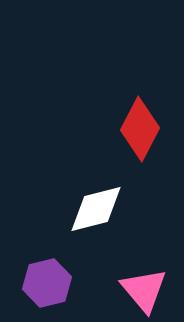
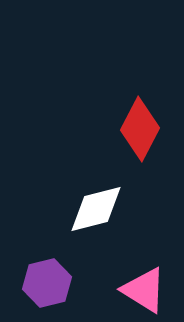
pink triangle: rotated 18 degrees counterclockwise
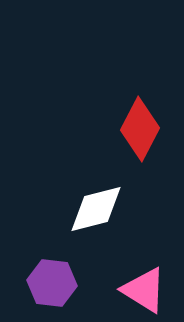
purple hexagon: moved 5 px right; rotated 21 degrees clockwise
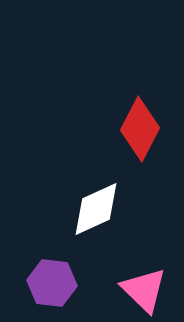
white diamond: rotated 10 degrees counterclockwise
pink triangle: rotated 12 degrees clockwise
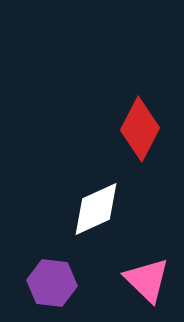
pink triangle: moved 3 px right, 10 px up
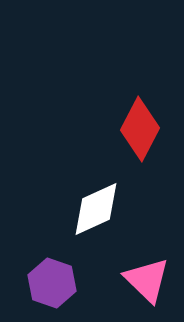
purple hexagon: rotated 12 degrees clockwise
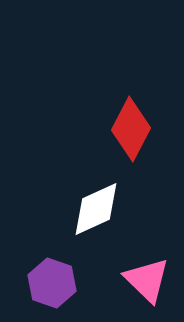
red diamond: moved 9 px left
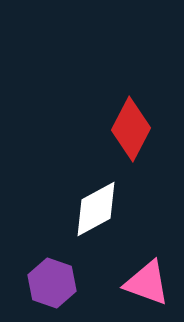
white diamond: rotated 4 degrees counterclockwise
pink triangle: moved 3 px down; rotated 24 degrees counterclockwise
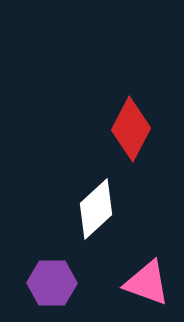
white diamond: rotated 14 degrees counterclockwise
purple hexagon: rotated 18 degrees counterclockwise
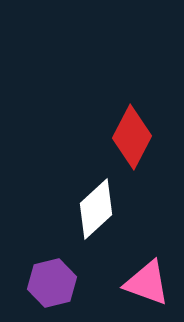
red diamond: moved 1 px right, 8 px down
purple hexagon: rotated 15 degrees counterclockwise
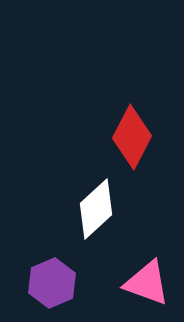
purple hexagon: rotated 9 degrees counterclockwise
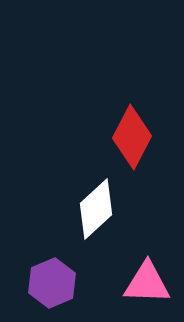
pink triangle: rotated 18 degrees counterclockwise
